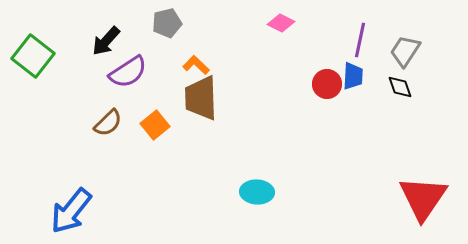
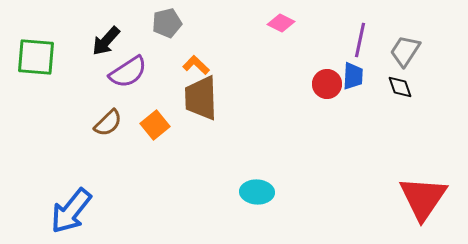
green square: moved 3 px right, 1 px down; rotated 33 degrees counterclockwise
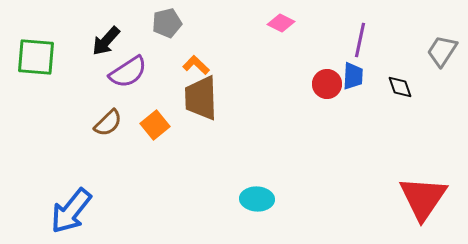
gray trapezoid: moved 37 px right
cyan ellipse: moved 7 px down
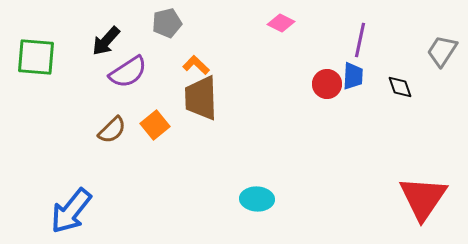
brown semicircle: moved 4 px right, 7 px down
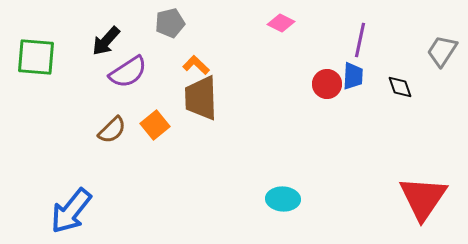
gray pentagon: moved 3 px right
cyan ellipse: moved 26 px right
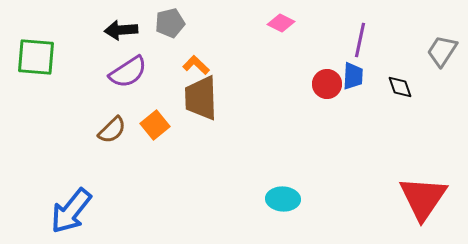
black arrow: moved 15 px right, 11 px up; rotated 44 degrees clockwise
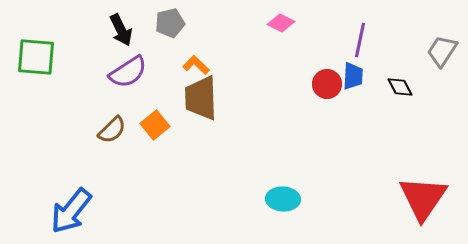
black arrow: rotated 112 degrees counterclockwise
black diamond: rotated 8 degrees counterclockwise
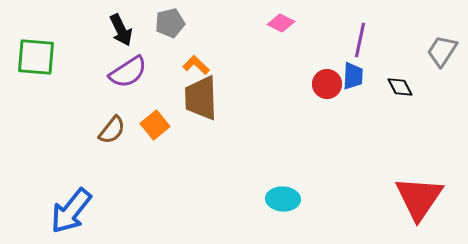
brown semicircle: rotated 8 degrees counterclockwise
red triangle: moved 4 px left
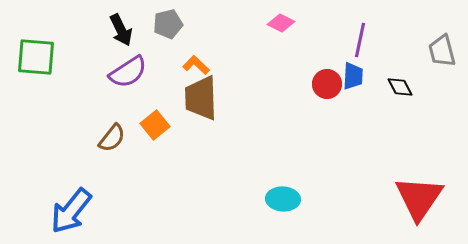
gray pentagon: moved 2 px left, 1 px down
gray trapezoid: rotated 48 degrees counterclockwise
brown semicircle: moved 8 px down
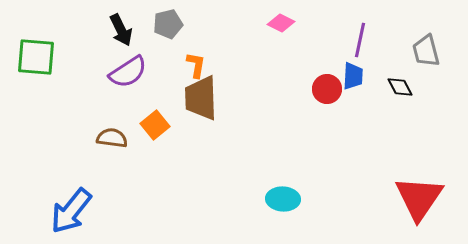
gray trapezoid: moved 16 px left
orange L-shape: rotated 56 degrees clockwise
red circle: moved 5 px down
brown semicircle: rotated 120 degrees counterclockwise
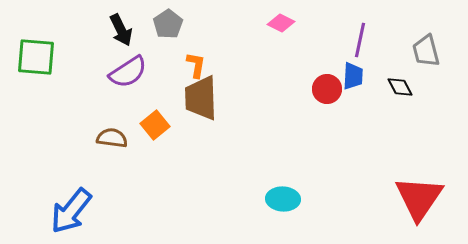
gray pentagon: rotated 20 degrees counterclockwise
